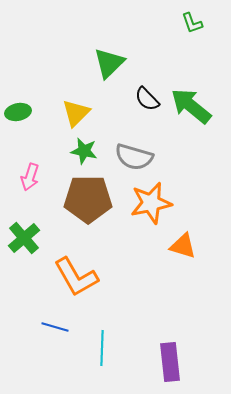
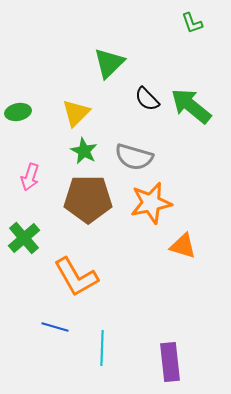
green star: rotated 16 degrees clockwise
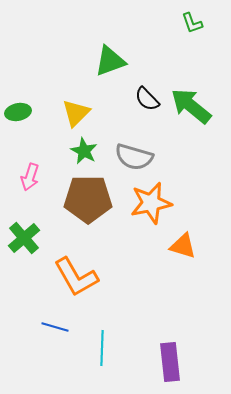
green triangle: moved 1 px right, 2 px up; rotated 24 degrees clockwise
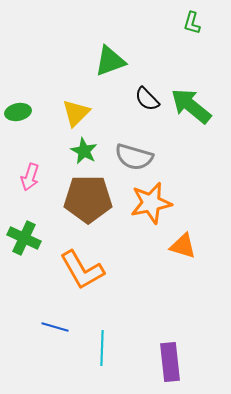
green L-shape: rotated 35 degrees clockwise
green cross: rotated 24 degrees counterclockwise
orange L-shape: moved 6 px right, 7 px up
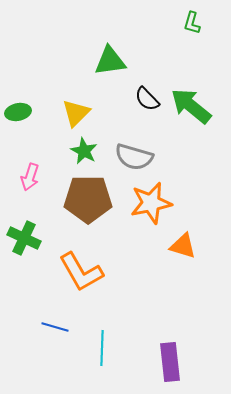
green triangle: rotated 12 degrees clockwise
orange L-shape: moved 1 px left, 2 px down
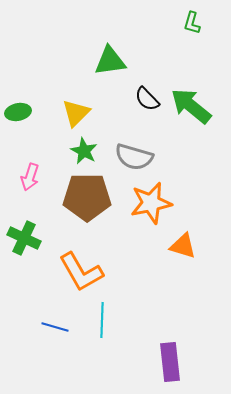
brown pentagon: moved 1 px left, 2 px up
cyan line: moved 28 px up
